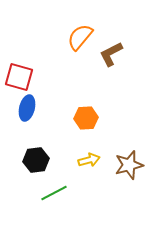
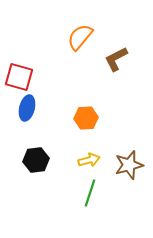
brown L-shape: moved 5 px right, 5 px down
green line: moved 36 px right; rotated 44 degrees counterclockwise
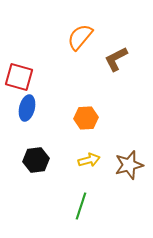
green line: moved 9 px left, 13 px down
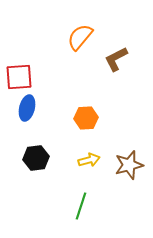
red square: rotated 20 degrees counterclockwise
black hexagon: moved 2 px up
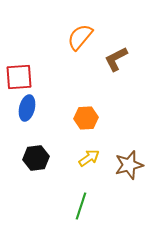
yellow arrow: moved 2 px up; rotated 20 degrees counterclockwise
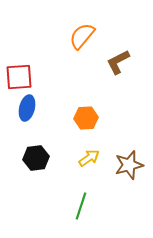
orange semicircle: moved 2 px right, 1 px up
brown L-shape: moved 2 px right, 3 px down
